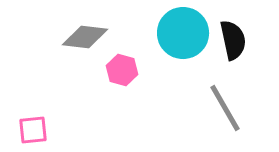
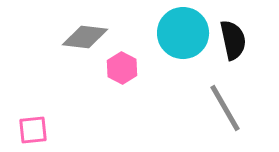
pink hexagon: moved 2 px up; rotated 12 degrees clockwise
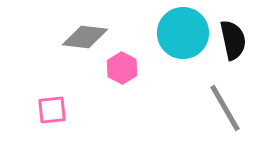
pink square: moved 19 px right, 20 px up
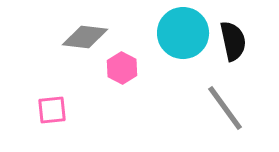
black semicircle: moved 1 px down
gray line: rotated 6 degrees counterclockwise
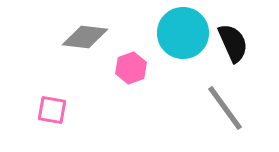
black semicircle: moved 2 px down; rotated 12 degrees counterclockwise
pink hexagon: moved 9 px right; rotated 12 degrees clockwise
pink square: rotated 16 degrees clockwise
